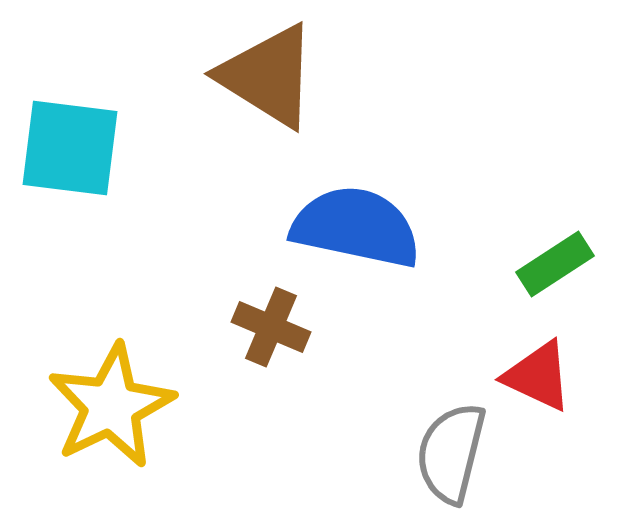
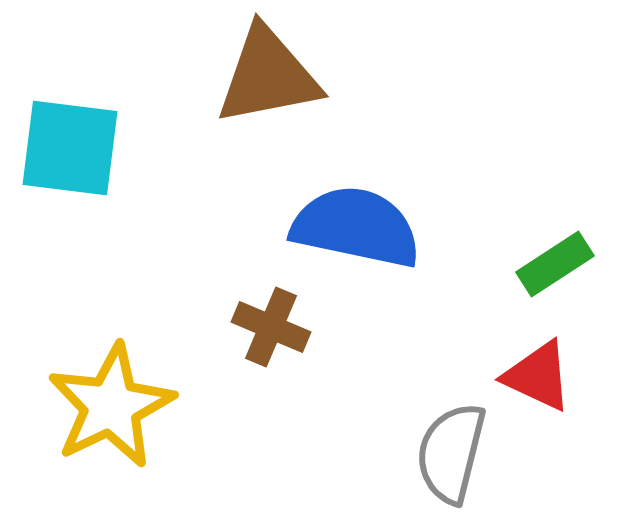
brown triangle: rotated 43 degrees counterclockwise
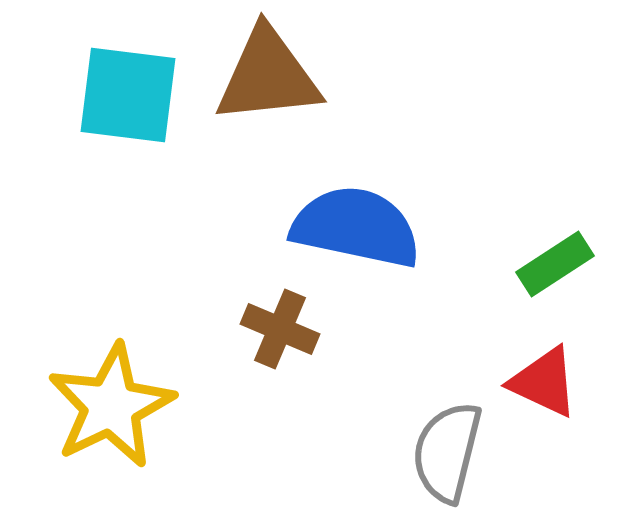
brown triangle: rotated 5 degrees clockwise
cyan square: moved 58 px right, 53 px up
brown cross: moved 9 px right, 2 px down
red triangle: moved 6 px right, 6 px down
gray semicircle: moved 4 px left, 1 px up
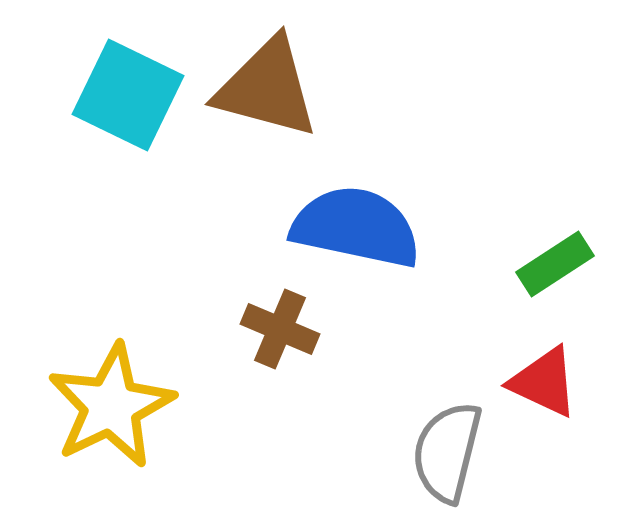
brown triangle: moved 1 px left, 12 px down; rotated 21 degrees clockwise
cyan square: rotated 19 degrees clockwise
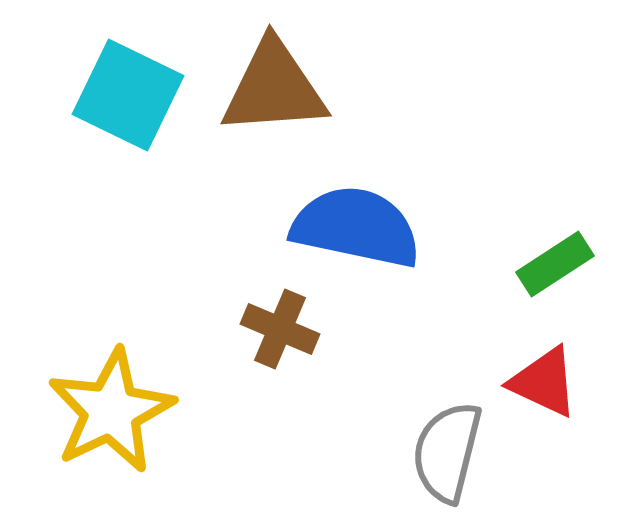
brown triangle: moved 7 px right; rotated 19 degrees counterclockwise
yellow star: moved 5 px down
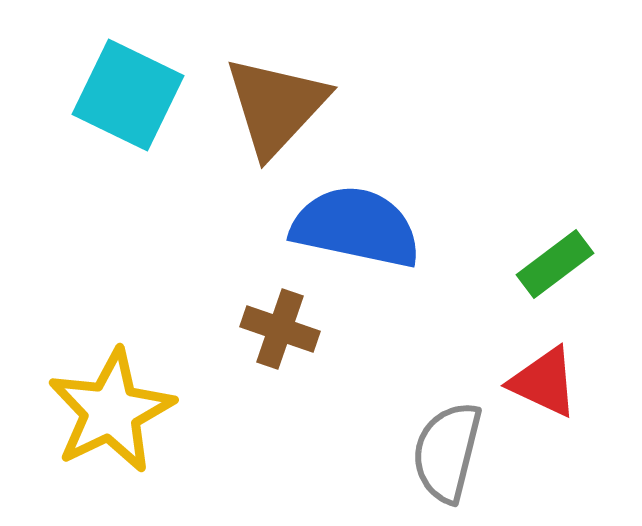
brown triangle: moved 2 px right, 18 px down; rotated 43 degrees counterclockwise
green rectangle: rotated 4 degrees counterclockwise
brown cross: rotated 4 degrees counterclockwise
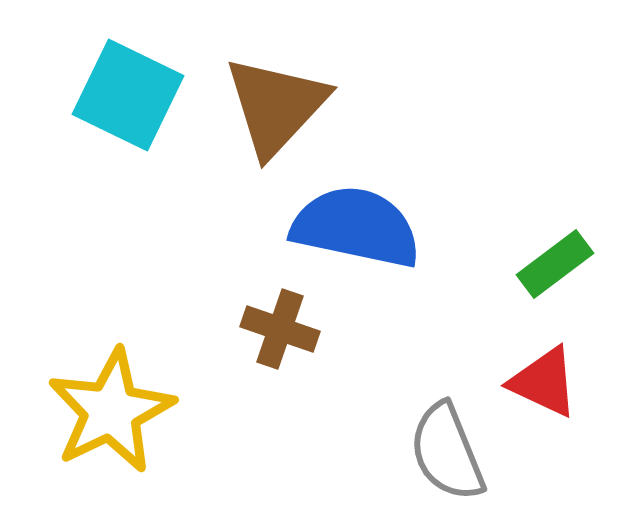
gray semicircle: rotated 36 degrees counterclockwise
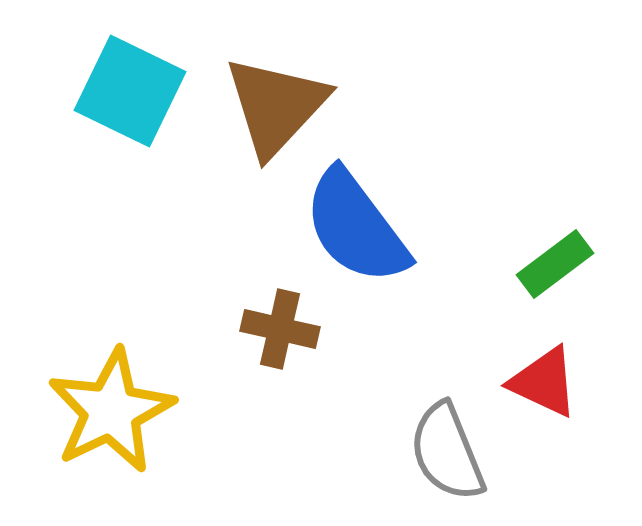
cyan square: moved 2 px right, 4 px up
blue semicircle: rotated 139 degrees counterclockwise
brown cross: rotated 6 degrees counterclockwise
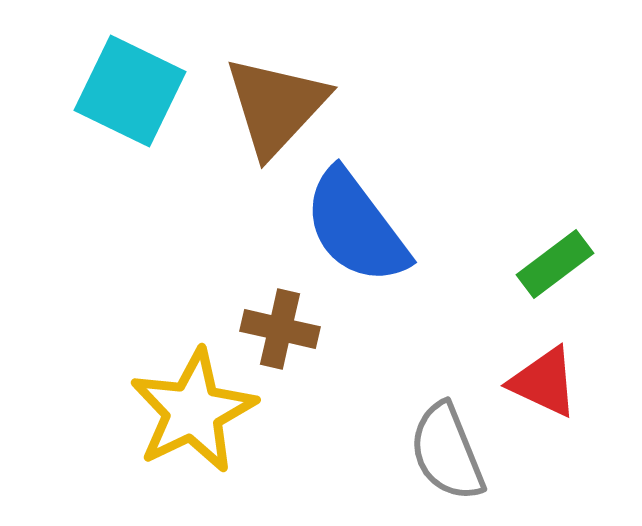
yellow star: moved 82 px right
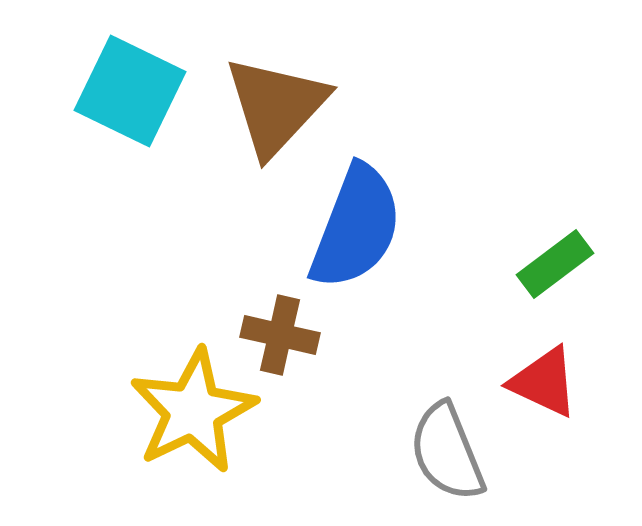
blue semicircle: rotated 122 degrees counterclockwise
brown cross: moved 6 px down
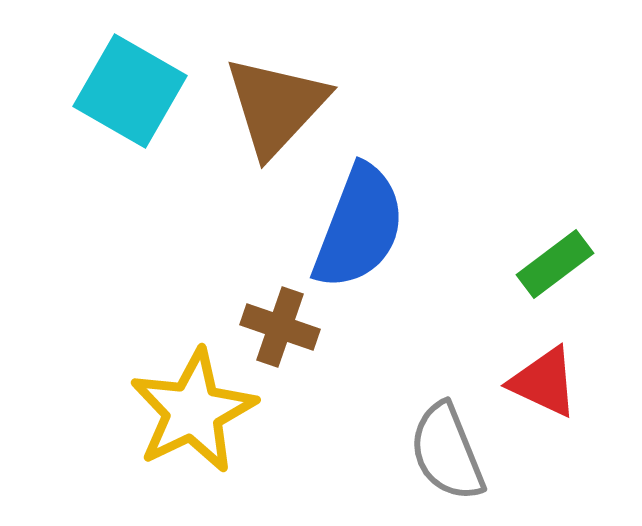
cyan square: rotated 4 degrees clockwise
blue semicircle: moved 3 px right
brown cross: moved 8 px up; rotated 6 degrees clockwise
